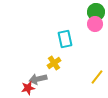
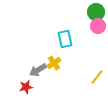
pink circle: moved 3 px right, 2 px down
gray arrow: moved 9 px up; rotated 18 degrees counterclockwise
red star: moved 2 px left, 1 px up
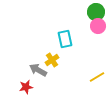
yellow cross: moved 2 px left, 3 px up
gray arrow: rotated 60 degrees clockwise
yellow line: rotated 21 degrees clockwise
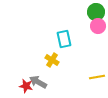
cyan rectangle: moved 1 px left
yellow cross: rotated 24 degrees counterclockwise
gray arrow: moved 12 px down
yellow line: rotated 21 degrees clockwise
red star: moved 1 px up; rotated 24 degrees clockwise
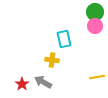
green circle: moved 1 px left
pink circle: moved 3 px left
yellow cross: rotated 24 degrees counterclockwise
gray arrow: moved 5 px right
red star: moved 4 px left, 2 px up; rotated 24 degrees clockwise
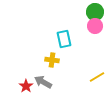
yellow line: rotated 21 degrees counterclockwise
red star: moved 4 px right, 2 px down
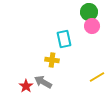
green circle: moved 6 px left
pink circle: moved 3 px left
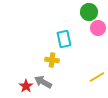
pink circle: moved 6 px right, 2 px down
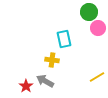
gray arrow: moved 2 px right, 1 px up
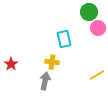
yellow cross: moved 2 px down
yellow line: moved 2 px up
gray arrow: rotated 72 degrees clockwise
red star: moved 15 px left, 22 px up
